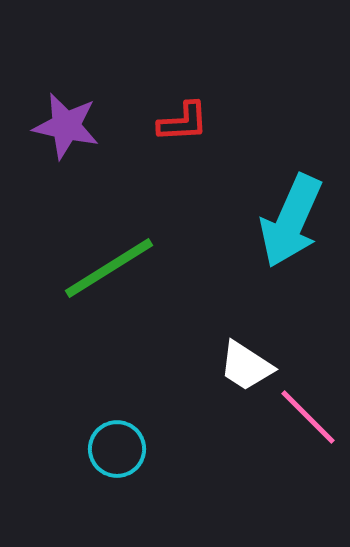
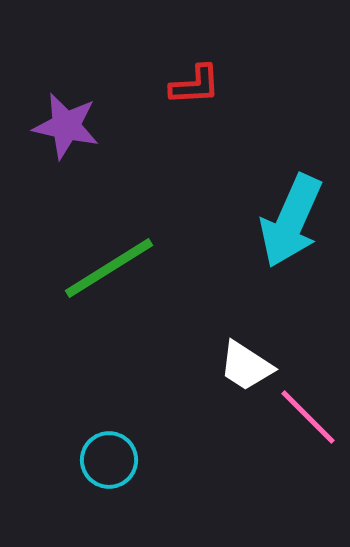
red L-shape: moved 12 px right, 37 px up
cyan circle: moved 8 px left, 11 px down
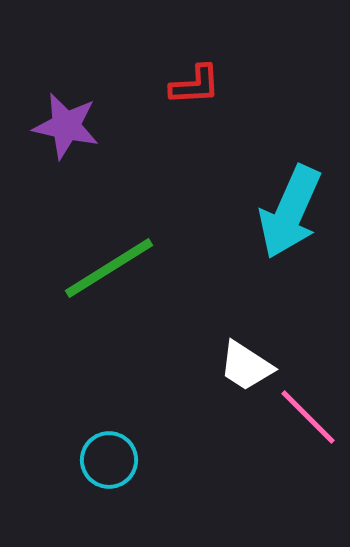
cyan arrow: moved 1 px left, 9 px up
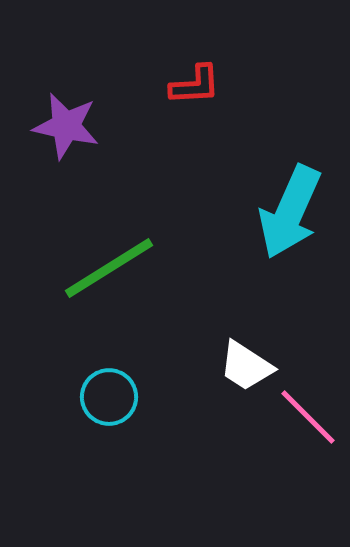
cyan circle: moved 63 px up
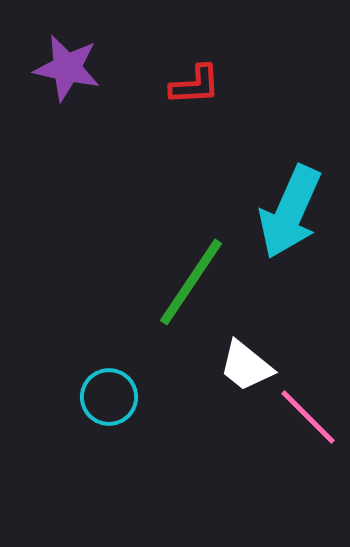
purple star: moved 1 px right, 58 px up
green line: moved 82 px right, 14 px down; rotated 24 degrees counterclockwise
white trapezoid: rotated 6 degrees clockwise
